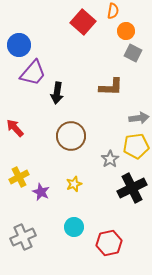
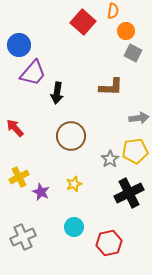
yellow pentagon: moved 1 px left, 5 px down
black cross: moved 3 px left, 5 px down
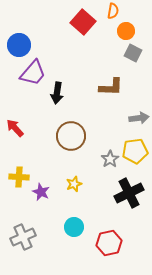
yellow cross: rotated 30 degrees clockwise
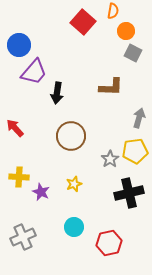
purple trapezoid: moved 1 px right, 1 px up
gray arrow: rotated 66 degrees counterclockwise
black cross: rotated 12 degrees clockwise
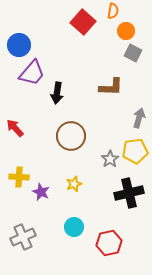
purple trapezoid: moved 2 px left, 1 px down
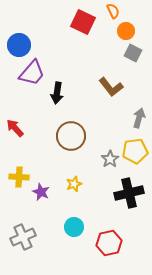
orange semicircle: rotated 35 degrees counterclockwise
red square: rotated 15 degrees counterclockwise
brown L-shape: rotated 50 degrees clockwise
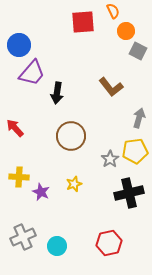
red square: rotated 30 degrees counterclockwise
gray square: moved 5 px right, 2 px up
cyan circle: moved 17 px left, 19 px down
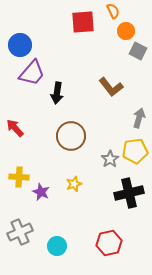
blue circle: moved 1 px right
gray cross: moved 3 px left, 5 px up
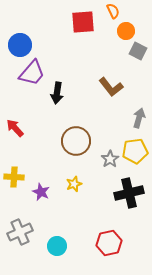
brown circle: moved 5 px right, 5 px down
yellow cross: moved 5 px left
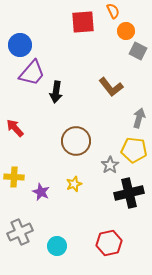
black arrow: moved 1 px left, 1 px up
yellow pentagon: moved 1 px left, 1 px up; rotated 15 degrees clockwise
gray star: moved 6 px down
